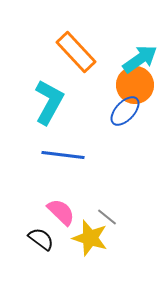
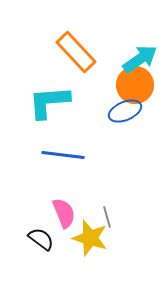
cyan L-shape: rotated 123 degrees counterclockwise
blue ellipse: rotated 24 degrees clockwise
pink semicircle: moved 3 px right, 1 px down; rotated 24 degrees clockwise
gray line: rotated 35 degrees clockwise
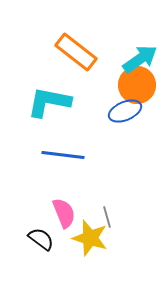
orange rectangle: rotated 9 degrees counterclockwise
orange circle: moved 2 px right
cyan L-shape: rotated 15 degrees clockwise
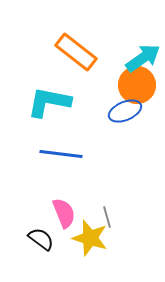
cyan arrow: moved 3 px right, 1 px up
blue line: moved 2 px left, 1 px up
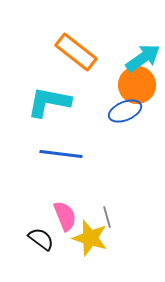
pink semicircle: moved 1 px right, 3 px down
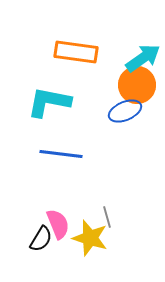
orange rectangle: rotated 30 degrees counterclockwise
pink semicircle: moved 7 px left, 8 px down
black semicircle: rotated 84 degrees clockwise
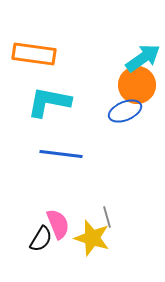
orange rectangle: moved 42 px left, 2 px down
yellow star: moved 2 px right
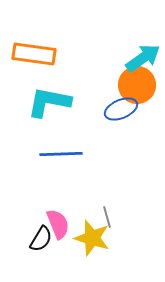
blue ellipse: moved 4 px left, 2 px up
blue line: rotated 9 degrees counterclockwise
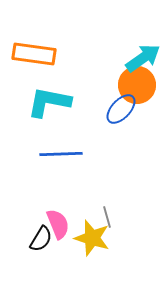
blue ellipse: rotated 24 degrees counterclockwise
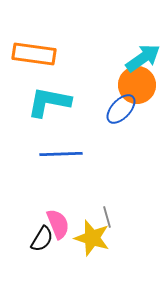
black semicircle: moved 1 px right
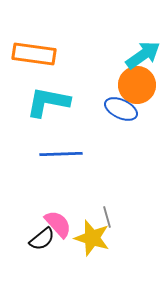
cyan arrow: moved 3 px up
cyan L-shape: moved 1 px left
blue ellipse: rotated 72 degrees clockwise
pink semicircle: rotated 20 degrees counterclockwise
black semicircle: rotated 20 degrees clockwise
